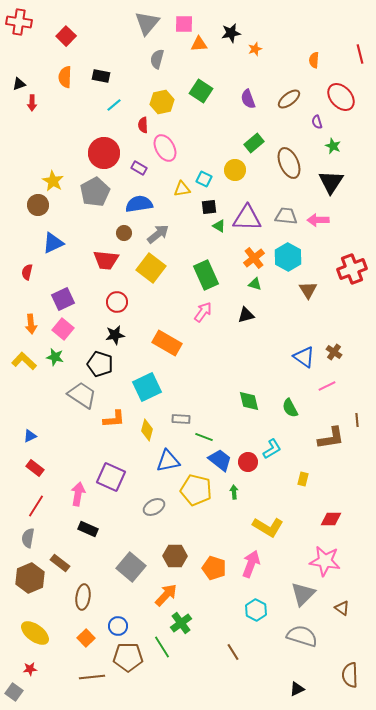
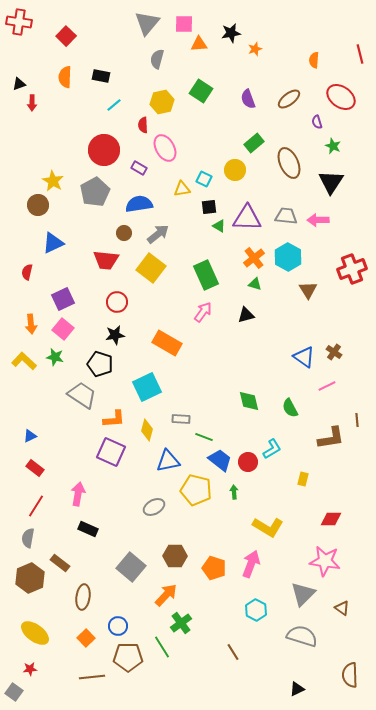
red ellipse at (341, 97): rotated 12 degrees counterclockwise
red circle at (104, 153): moved 3 px up
purple square at (111, 477): moved 25 px up
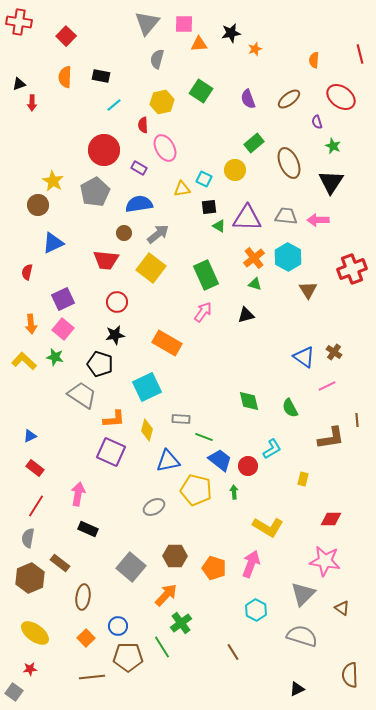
red circle at (248, 462): moved 4 px down
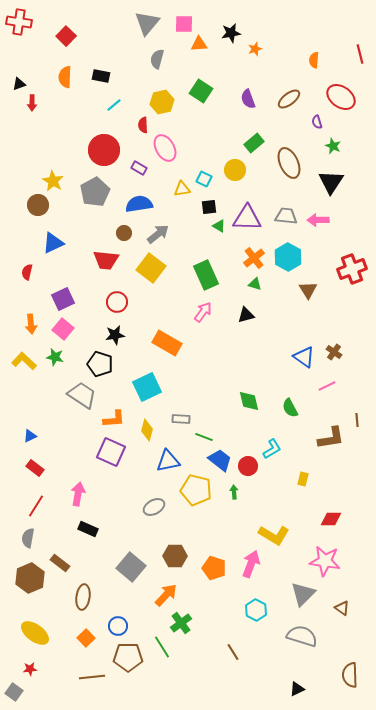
yellow L-shape at (268, 527): moved 6 px right, 8 px down
